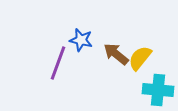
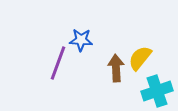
blue star: rotated 10 degrees counterclockwise
brown arrow: moved 14 px down; rotated 48 degrees clockwise
cyan cross: moved 1 px left, 1 px down; rotated 24 degrees counterclockwise
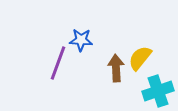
cyan cross: moved 1 px right
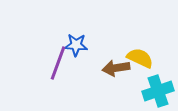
blue star: moved 5 px left, 5 px down
yellow semicircle: rotated 76 degrees clockwise
brown arrow: rotated 96 degrees counterclockwise
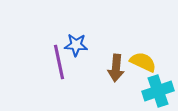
yellow semicircle: moved 3 px right, 4 px down
purple line: moved 1 px right, 1 px up; rotated 32 degrees counterclockwise
brown arrow: rotated 76 degrees counterclockwise
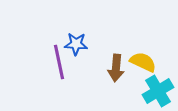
blue star: moved 1 px up
cyan cross: rotated 12 degrees counterclockwise
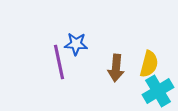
yellow semicircle: moved 6 px right, 2 px down; rotated 80 degrees clockwise
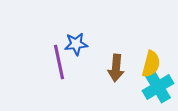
blue star: rotated 10 degrees counterclockwise
yellow semicircle: moved 2 px right
cyan cross: moved 4 px up
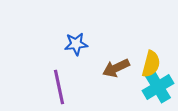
purple line: moved 25 px down
brown arrow: rotated 60 degrees clockwise
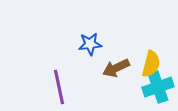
blue star: moved 14 px right
cyan cross: rotated 12 degrees clockwise
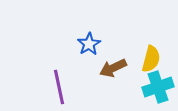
blue star: moved 1 px left; rotated 25 degrees counterclockwise
yellow semicircle: moved 5 px up
brown arrow: moved 3 px left
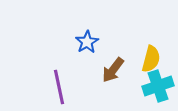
blue star: moved 2 px left, 2 px up
brown arrow: moved 2 px down; rotated 28 degrees counterclockwise
cyan cross: moved 1 px up
